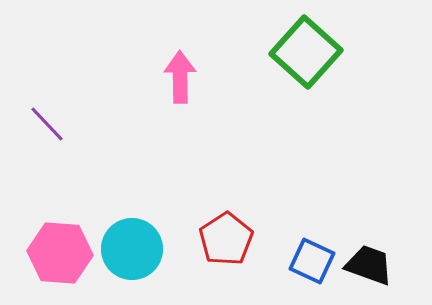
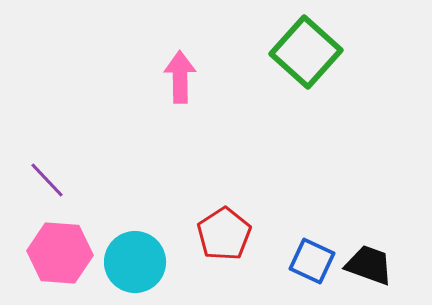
purple line: moved 56 px down
red pentagon: moved 2 px left, 5 px up
cyan circle: moved 3 px right, 13 px down
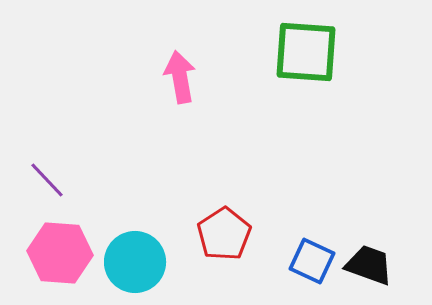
green square: rotated 38 degrees counterclockwise
pink arrow: rotated 9 degrees counterclockwise
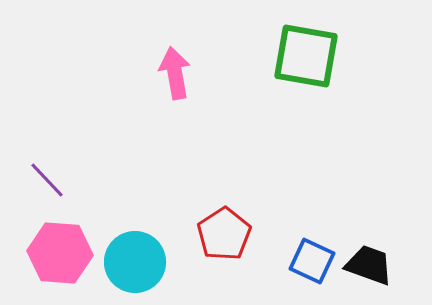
green square: moved 4 px down; rotated 6 degrees clockwise
pink arrow: moved 5 px left, 4 px up
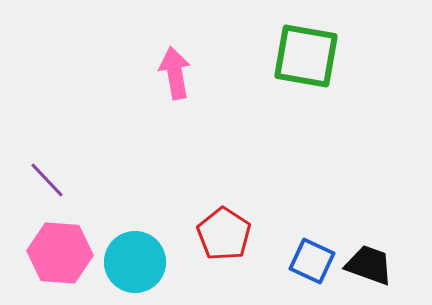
red pentagon: rotated 6 degrees counterclockwise
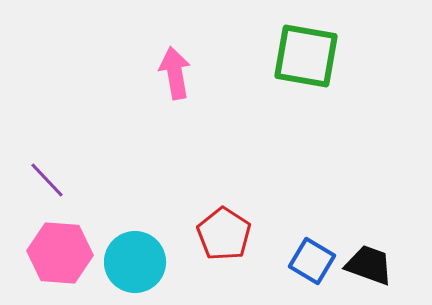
blue square: rotated 6 degrees clockwise
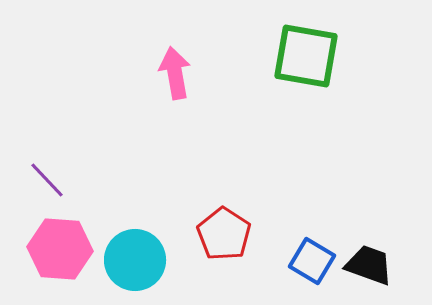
pink hexagon: moved 4 px up
cyan circle: moved 2 px up
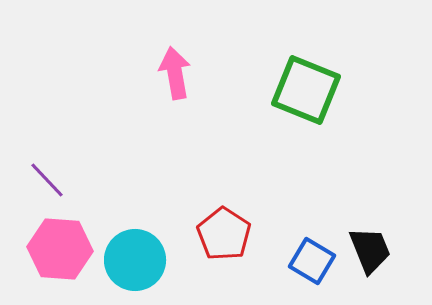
green square: moved 34 px down; rotated 12 degrees clockwise
black trapezoid: moved 1 px right, 15 px up; rotated 48 degrees clockwise
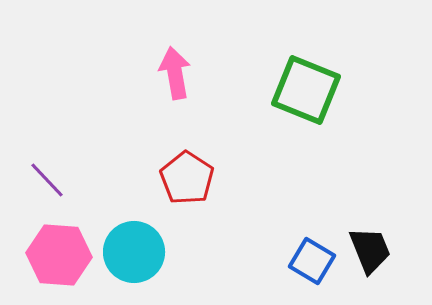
red pentagon: moved 37 px left, 56 px up
pink hexagon: moved 1 px left, 6 px down
cyan circle: moved 1 px left, 8 px up
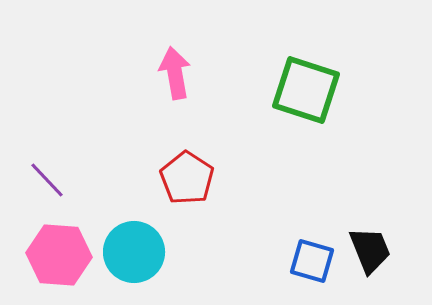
green square: rotated 4 degrees counterclockwise
blue square: rotated 15 degrees counterclockwise
